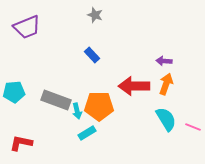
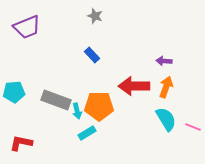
gray star: moved 1 px down
orange arrow: moved 3 px down
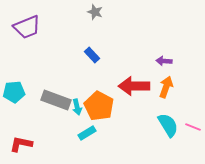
gray star: moved 4 px up
orange pentagon: rotated 28 degrees clockwise
cyan arrow: moved 4 px up
cyan semicircle: moved 2 px right, 6 px down
red L-shape: moved 1 px down
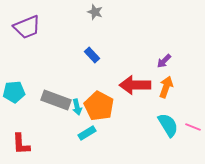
purple arrow: rotated 49 degrees counterclockwise
red arrow: moved 1 px right, 1 px up
red L-shape: rotated 105 degrees counterclockwise
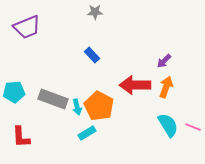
gray star: rotated 21 degrees counterclockwise
gray rectangle: moved 3 px left, 1 px up
red L-shape: moved 7 px up
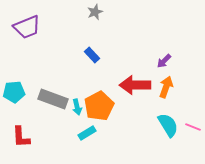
gray star: rotated 21 degrees counterclockwise
orange pentagon: rotated 16 degrees clockwise
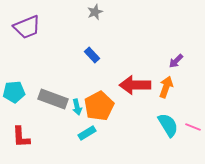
purple arrow: moved 12 px right
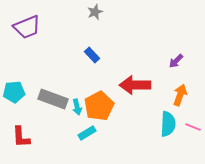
orange arrow: moved 14 px right, 8 px down
cyan semicircle: moved 1 px up; rotated 35 degrees clockwise
